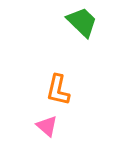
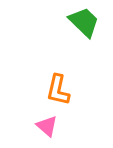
green trapezoid: moved 2 px right
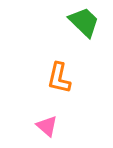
orange L-shape: moved 1 px right, 12 px up
